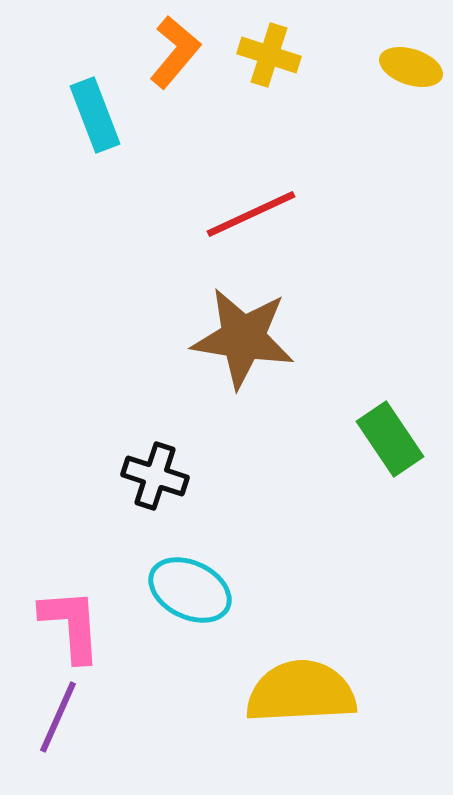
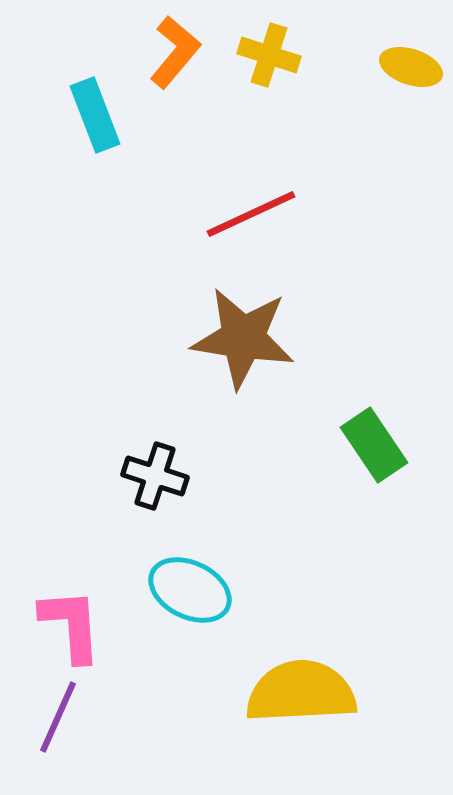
green rectangle: moved 16 px left, 6 px down
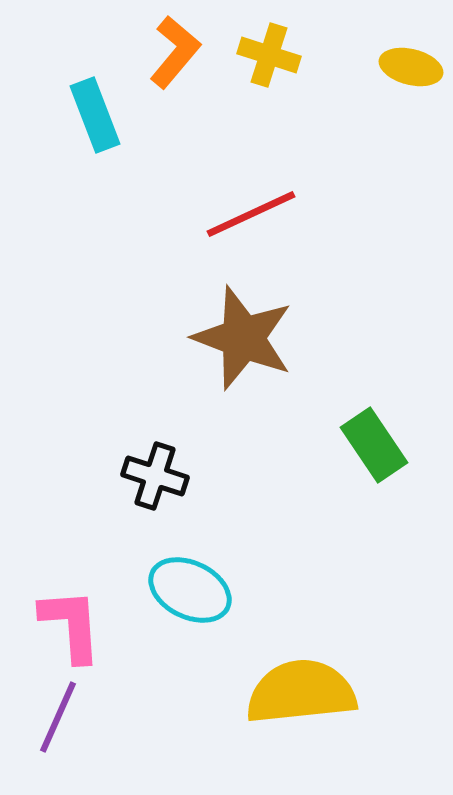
yellow ellipse: rotated 4 degrees counterclockwise
brown star: rotated 12 degrees clockwise
yellow semicircle: rotated 3 degrees counterclockwise
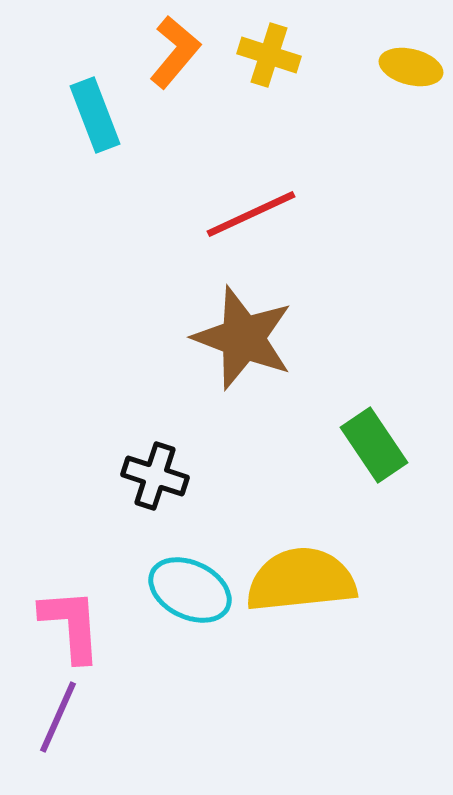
yellow semicircle: moved 112 px up
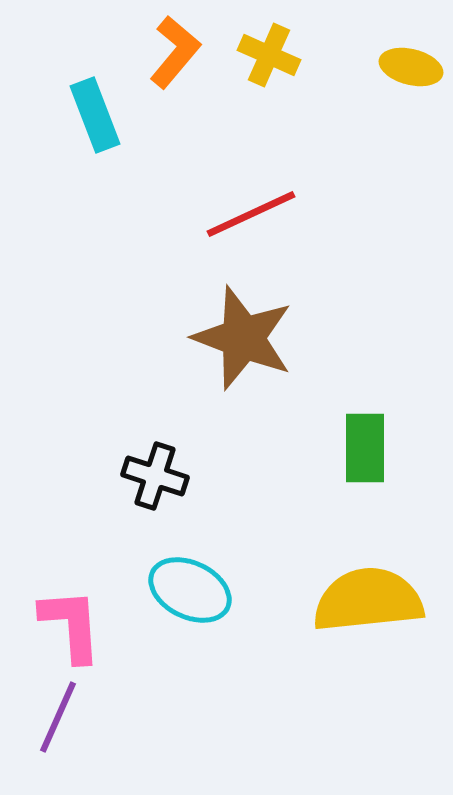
yellow cross: rotated 6 degrees clockwise
green rectangle: moved 9 px left, 3 px down; rotated 34 degrees clockwise
yellow semicircle: moved 67 px right, 20 px down
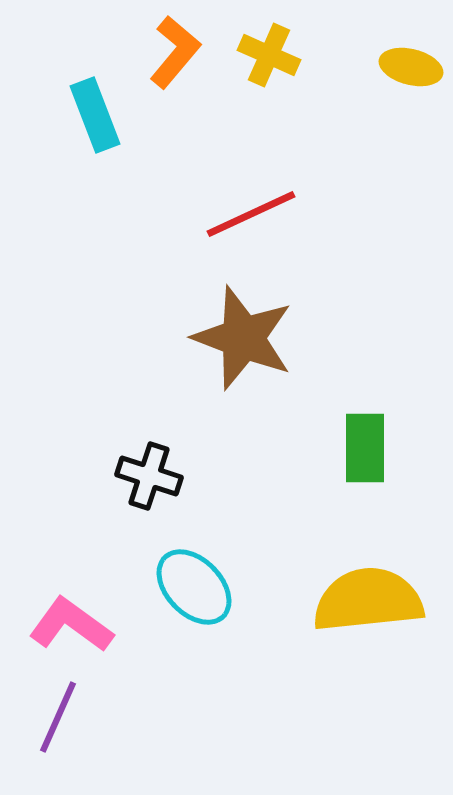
black cross: moved 6 px left
cyan ellipse: moved 4 px right, 3 px up; rotated 20 degrees clockwise
pink L-shape: rotated 50 degrees counterclockwise
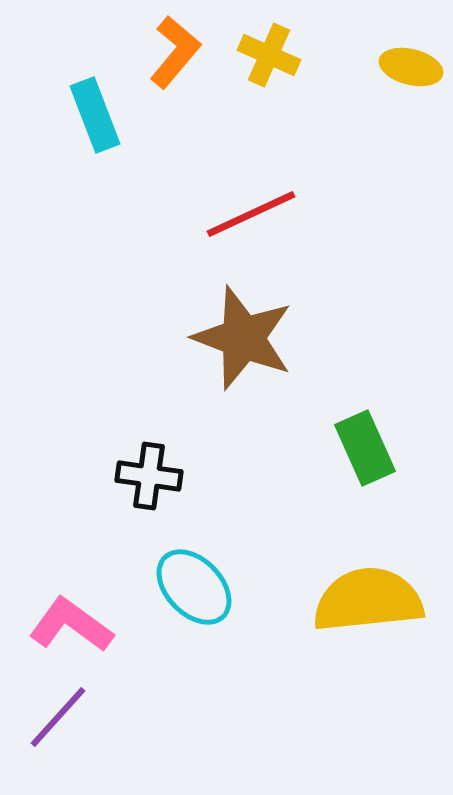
green rectangle: rotated 24 degrees counterclockwise
black cross: rotated 10 degrees counterclockwise
purple line: rotated 18 degrees clockwise
